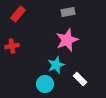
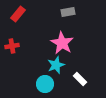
pink star: moved 5 px left, 3 px down; rotated 20 degrees counterclockwise
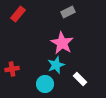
gray rectangle: rotated 16 degrees counterclockwise
red cross: moved 23 px down
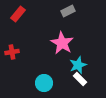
gray rectangle: moved 1 px up
cyan star: moved 22 px right
red cross: moved 17 px up
cyan circle: moved 1 px left, 1 px up
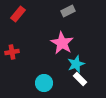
cyan star: moved 2 px left, 1 px up
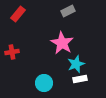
white rectangle: rotated 56 degrees counterclockwise
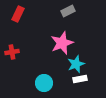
red rectangle: rotated 14 degrees counterclockwise
pink star: rotated 20 degrees clockwise
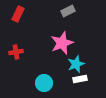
red cross: moved 4 px right
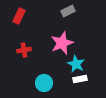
red rectangle: moved 1 px right, 2 px down
red cross: moved 8 px right, 2 px up
cyan star: rotated 24 degrees counterclockwise
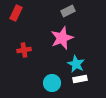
red rectangle: moved 3 px left, 3 px up
pink star: moved 5 px up
cyan circle: moved 8 px right
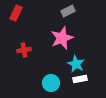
cyan circle: moved 1 px left
